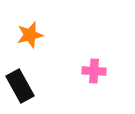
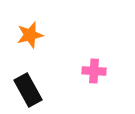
black rectangle: moved 8 px right, 4 px down
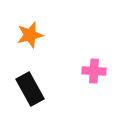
black rectangle: moved 2 px right, 1 px up
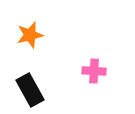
black rectangle: moved 1 px down
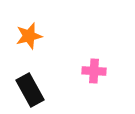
orange star: moved 1 px left, 1 px down
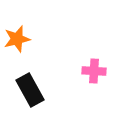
orange star: moved 12 px left, 3 px down
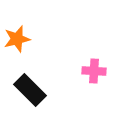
black rectangle: rotated 16 degrees counterclockwise
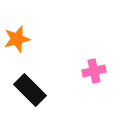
pink cross: rotated 15 degrees counterclockwise
